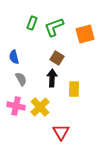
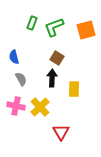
orange square: moved 1 px right, 4 px up
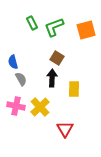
green rectangle: rotated 48 degrees counterclockwise
blue semicircle: moved 1 px left, 5 px down
red triangle: moved 4 px right, 3 px up
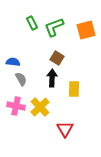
blue semicircle: rotated 112 degrees clockwise
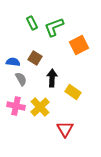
orange square: moved 7 px left, 15 px down; rotated 12 degrees counterclockwise
brown square: moved 22 px left
yellow rectangle: moved 1 px left, 3 px down; rotated 56 degrees counterclockwise
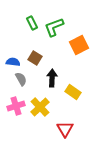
pink cross: rotated 30 degrees counterclockwise
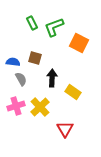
orange square: moved 2 px up; rotated 36 degrees counterclockwise
brown square: rotated 16 degrees counterclockwise
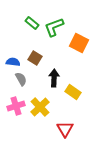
green rectangle: rotated 24 degrees counterclockwise
brown square: rotated 16 degrees clockwise
black arrow: moved 2 px right
